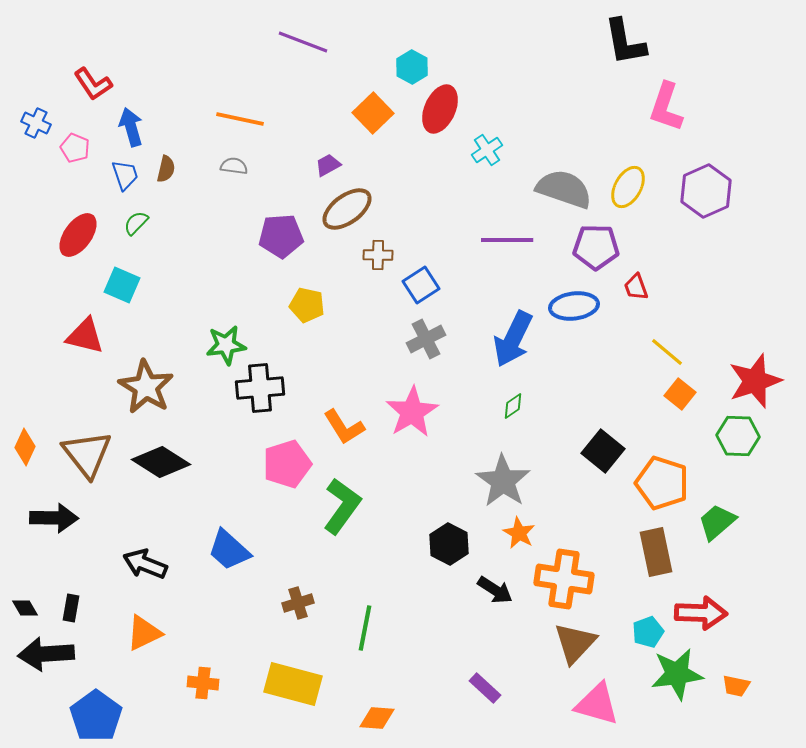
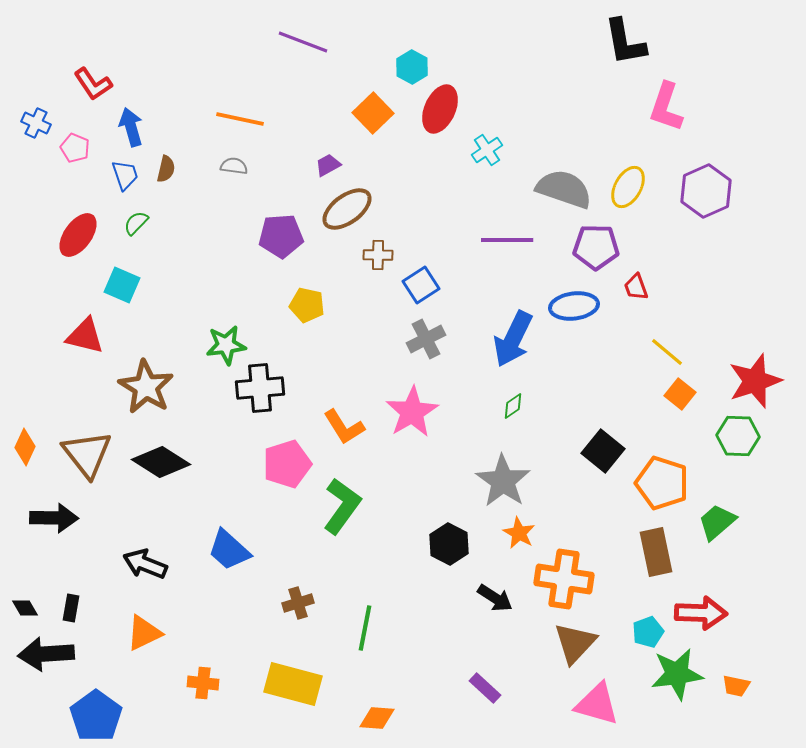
black arrow at (495, 590): moved 8 px down
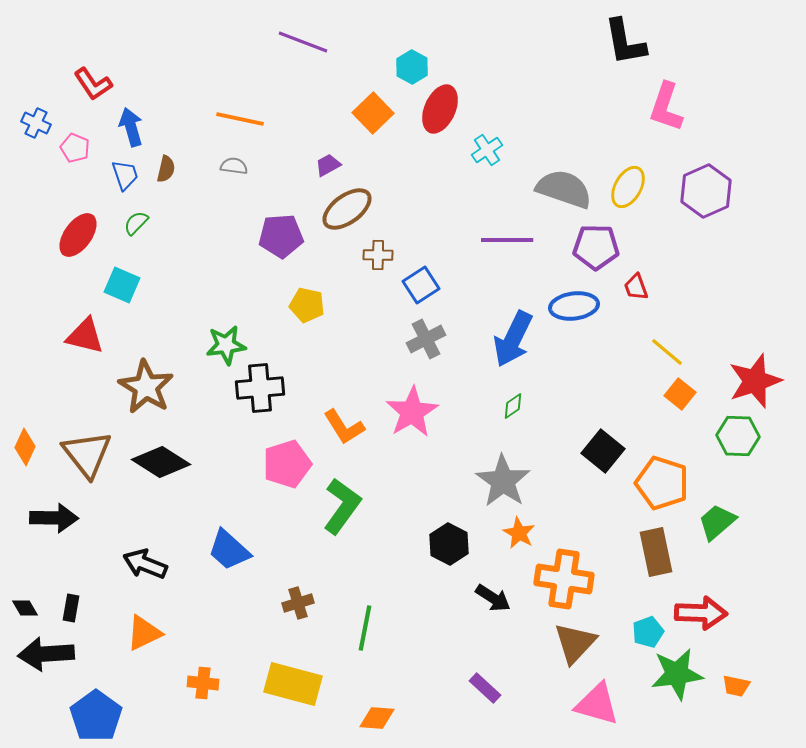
black arrow at (495, 598): moved 2 px left
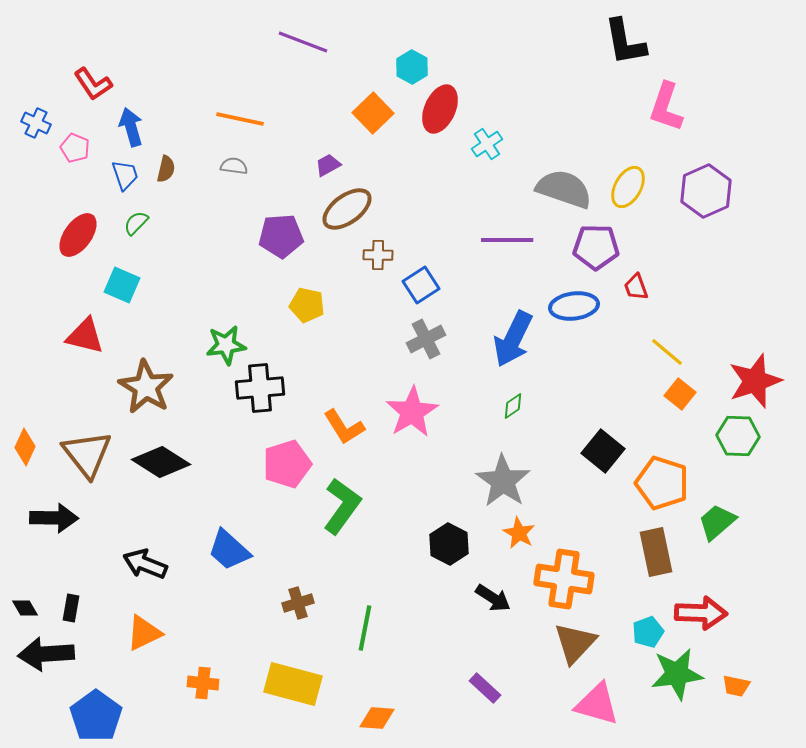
cyan cross at (487, 150): moved 6 px up
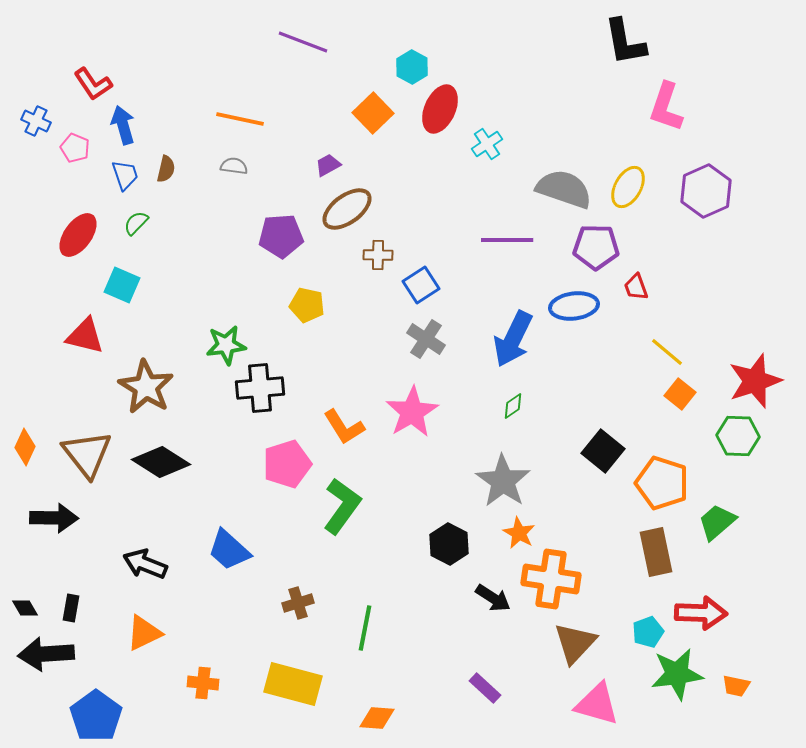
blue cross at (36, 123): moved 2 px up
blue arrow at (131, 127): moved 8 px left, 2 px up
gray cross at (426, 339): rotated 30 degrees counterclockwise
orange cross at (564, 579): moved 13 px left
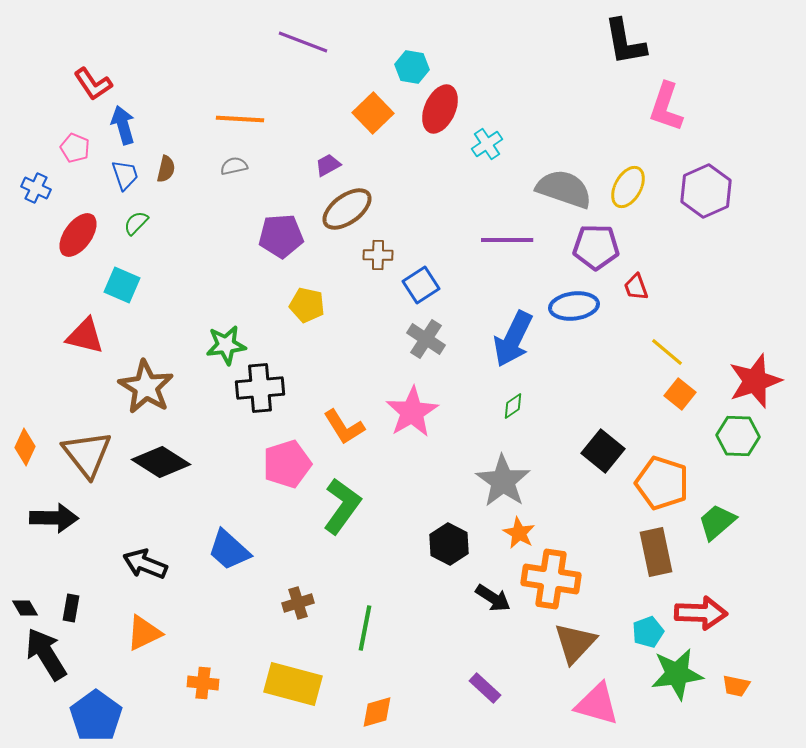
cyan hexagon at (412, 67): rotated 20 degrees counterclockwise
orange line at (240, 119): rotated 9 degrees counterclockwise
blue cross at (36, 121): moved 67 px down
gray semicircle at (234, 166): rotated 20 degrees counterclockwise
black arrow at (46, 654): rotated 62 degrees clockwise
orange diamond at (377, 718): moved 6 px up; rotated 21 degrees counterclockwise
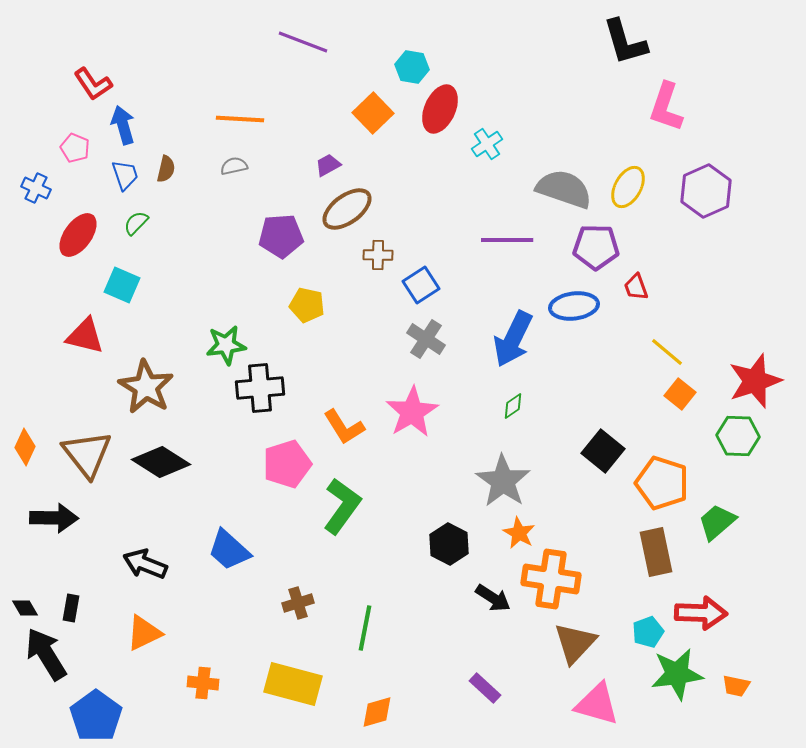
black L-shape at (625, 42): rotated 6 degrees counterclockwise
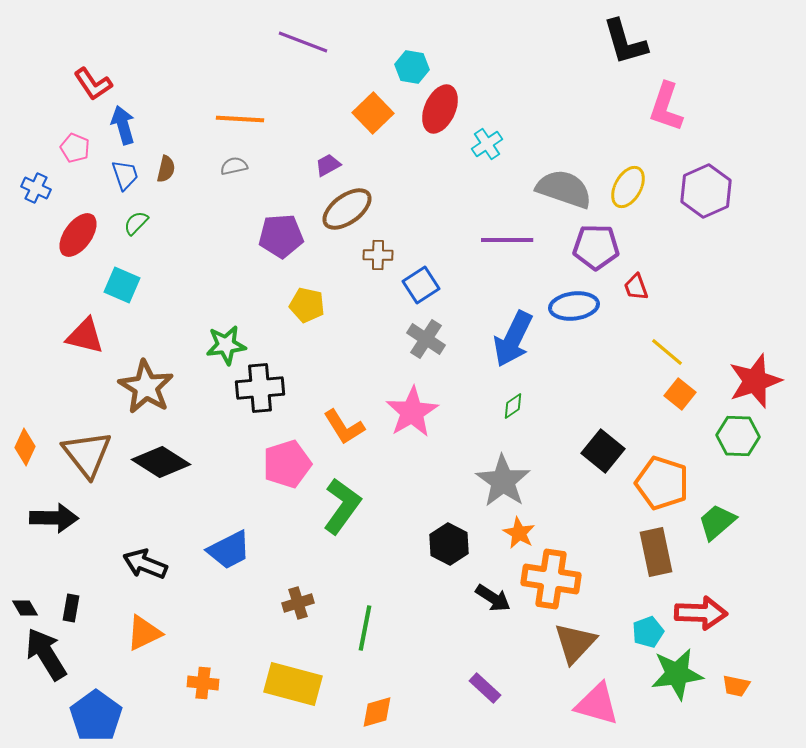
blue trapezoid at (229, 550): rotated 69 degrees counterclockwise
